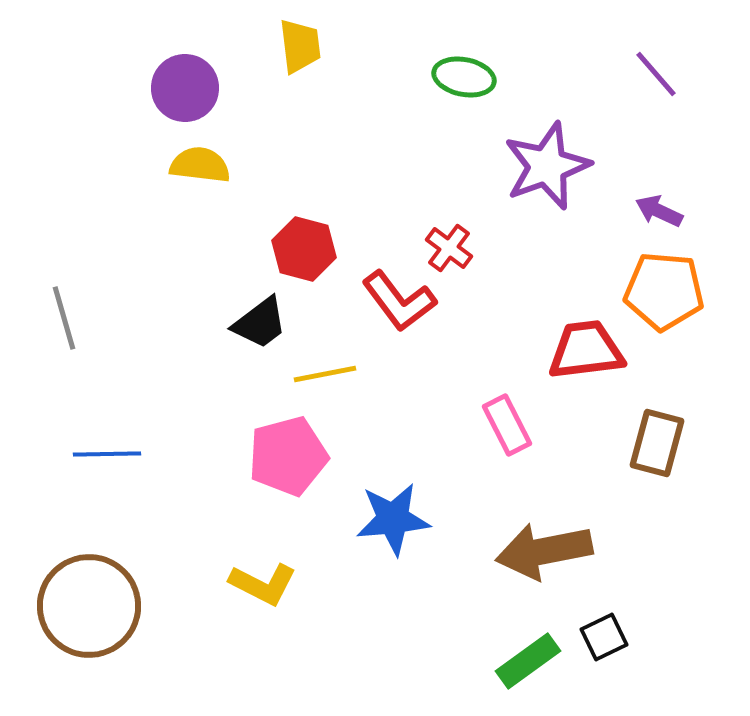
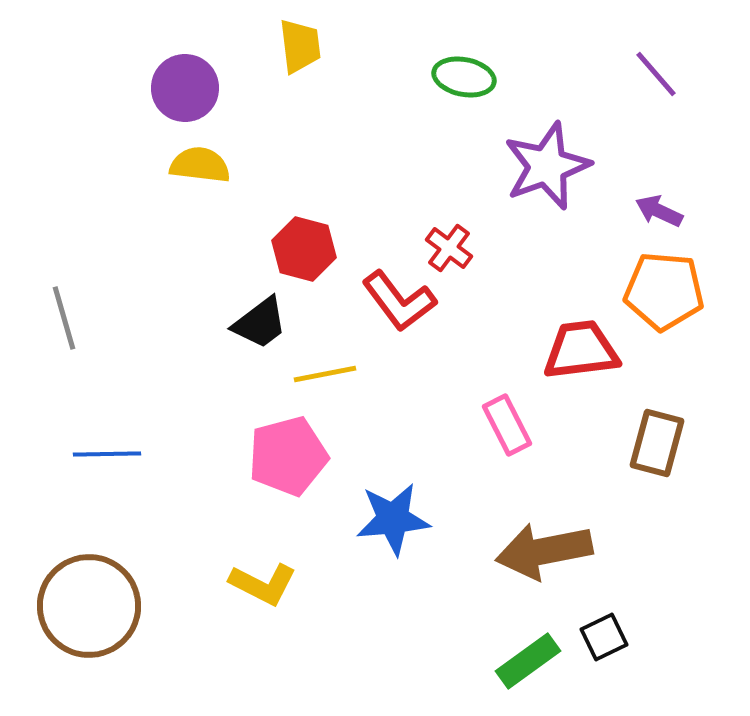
red trapezoid: moved 5 px left
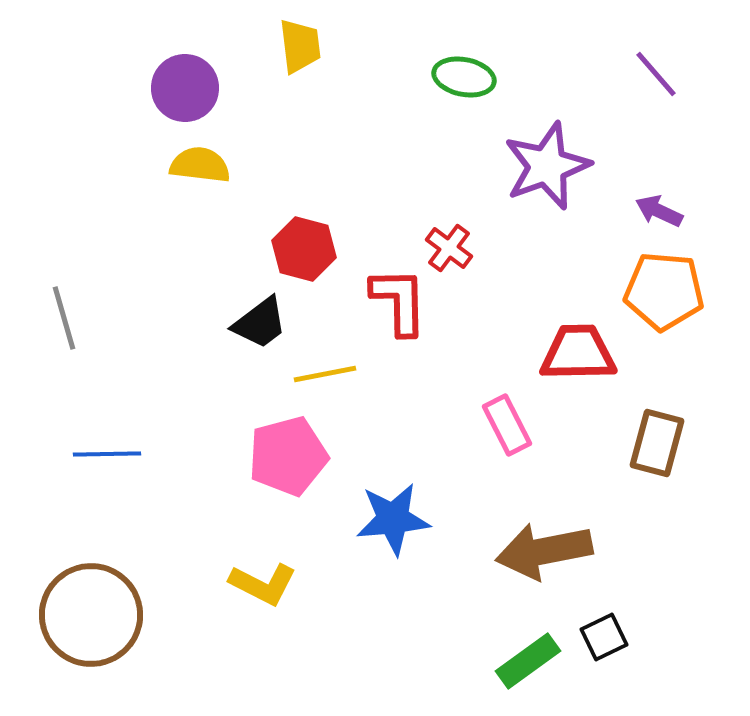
red L-shape: rotated 144 degrees counterclockwise
red trapezoid: moved 3 px left, 3 px down; rotated 6 degrees clockwise
brown circle: moved 2 px right, 9 px down
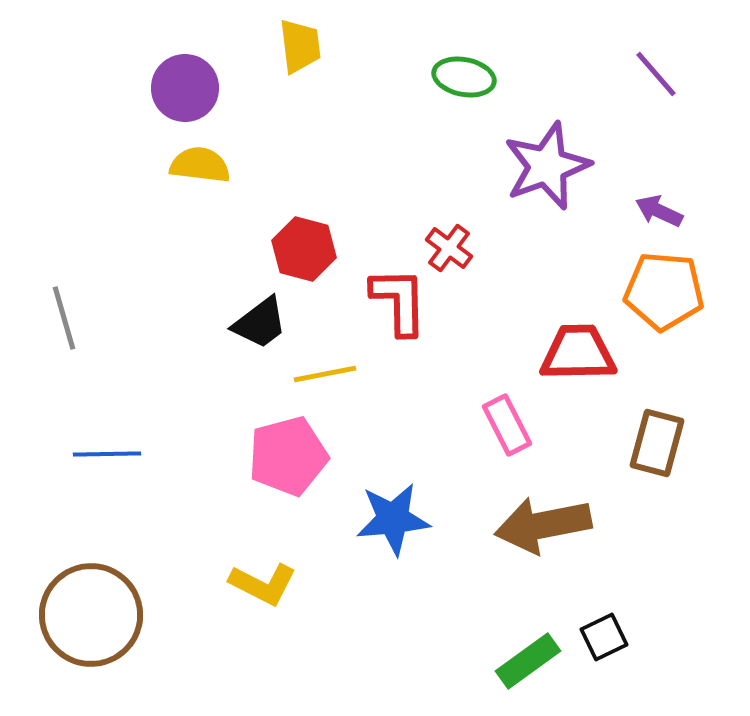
brown arrow: moved 1 px left, 26 px up
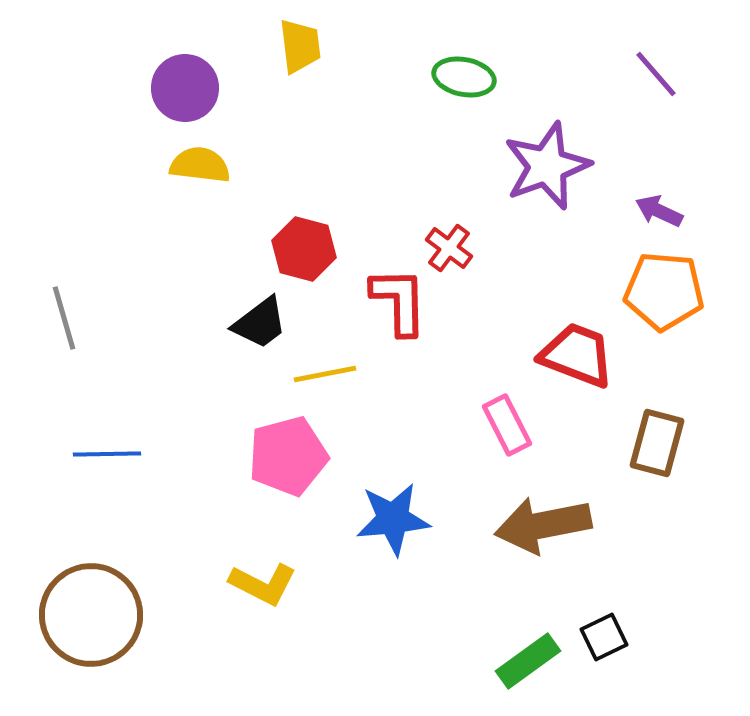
red trapezoid: moved 1 px left, 2 px down; rotated 22 degrees clockwise
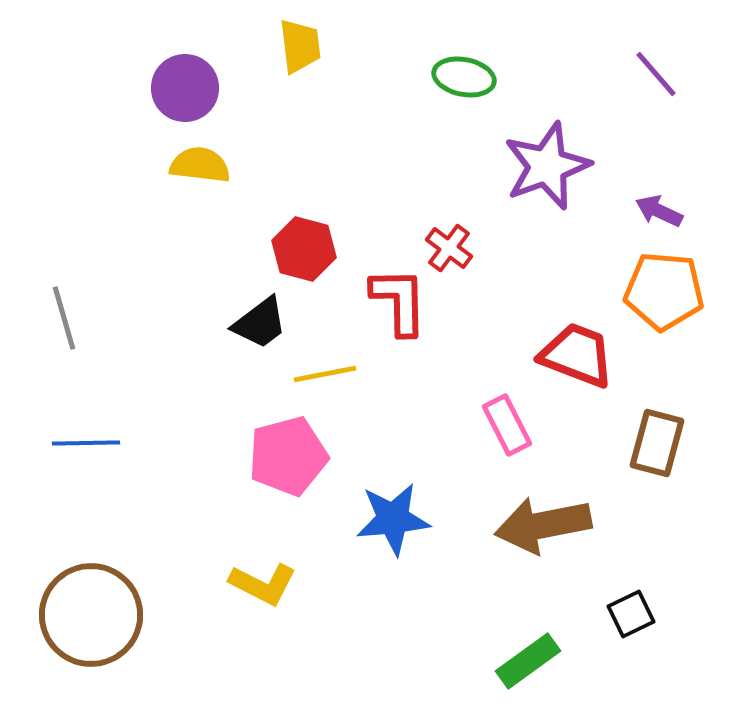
blue line: moved 21 px left, 11 px up
black square: moved 27 px right, 23 px up
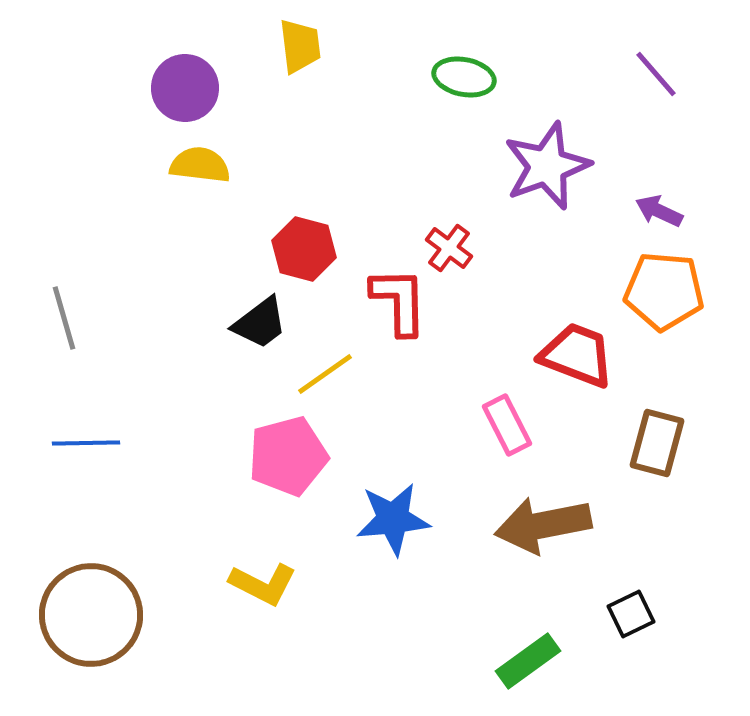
yellow line: rotated 24 degrees counterclockwise
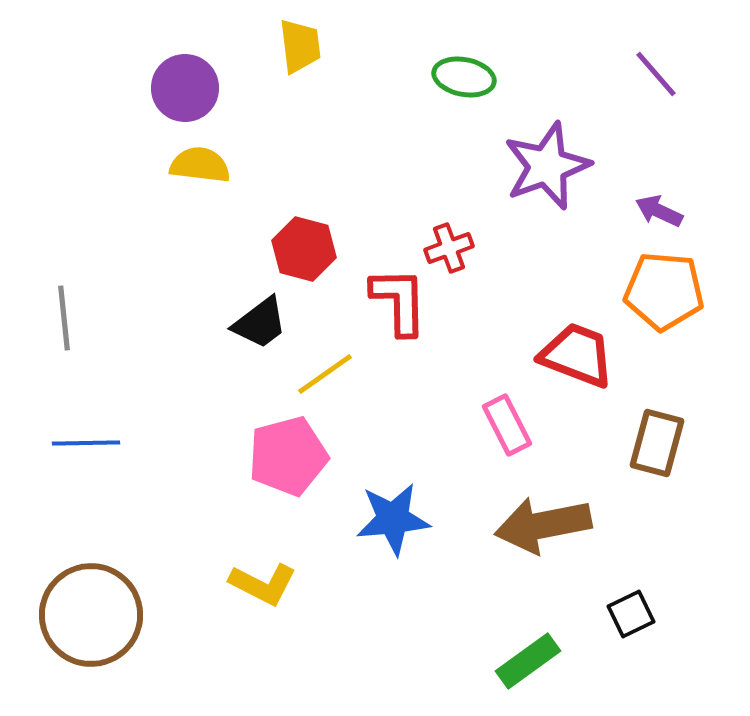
red cross: rotated 33 degrees clockwise
gray line: rotated 10 degrees clockwise
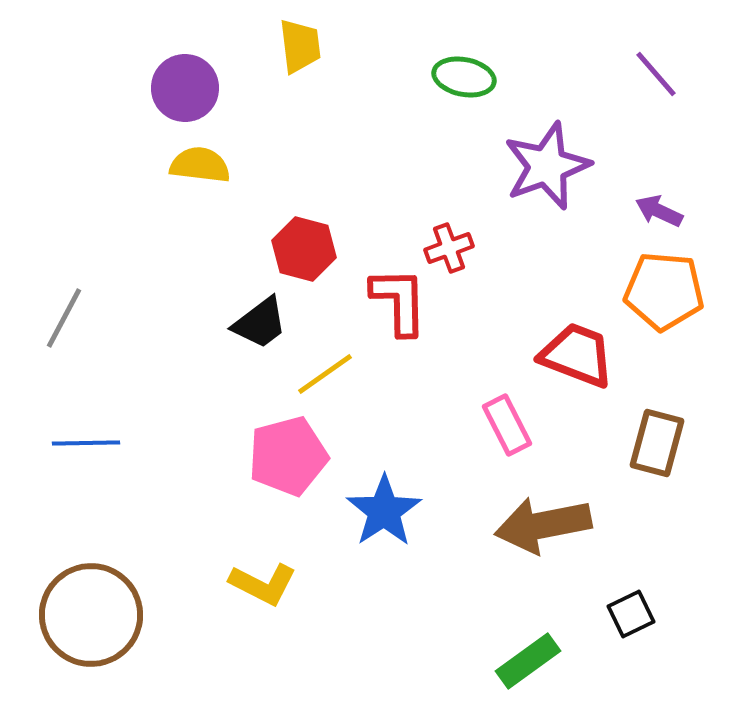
gray line: rotated 34 degrees clockwise
blue star: moved 9 px left, 8 px up; rotated 28 degrees counterclockwise
